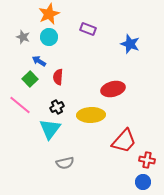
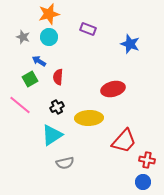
orange star: rotated 10 degrees clockwise
green square: rotated 14 degrees clockwise
yellow ellipse: moved 2 px left, 3 px down
cyan triangle: moved 2 px right, 6 px down; rotated 20 degrees clockwise
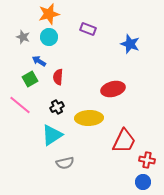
red trapezoid: rotated 16 degrees counterclockwise
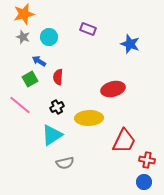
orange star: moved 25 px left
blue circle: moved 1 px right
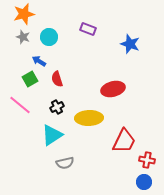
red semicircle: moved 1 px left, 2 px down; rotated 21 degrees counterclockwise
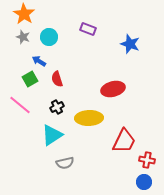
orange star: rotated 25 degrees counterclockwise
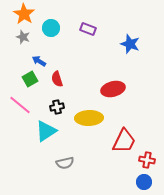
cyan circle: moved 2 px right, 9 px up
black cross: rotated 16 degrees clockwise
cyan triangle: moved 6 px left, 4 px up
